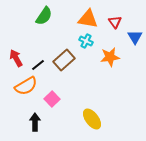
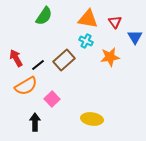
yellow ellipse: rotated 45 degrees counterclockwise
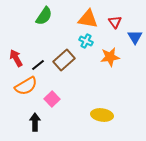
yellow ellipse: moved 10 px right, 4 px up
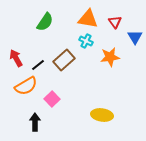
green semicircle: moved 1 px right, 6 px down
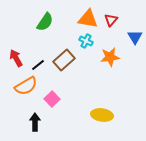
red triangle: moved 4 px left, 2 px up; rotated 16 degrees clockwise
